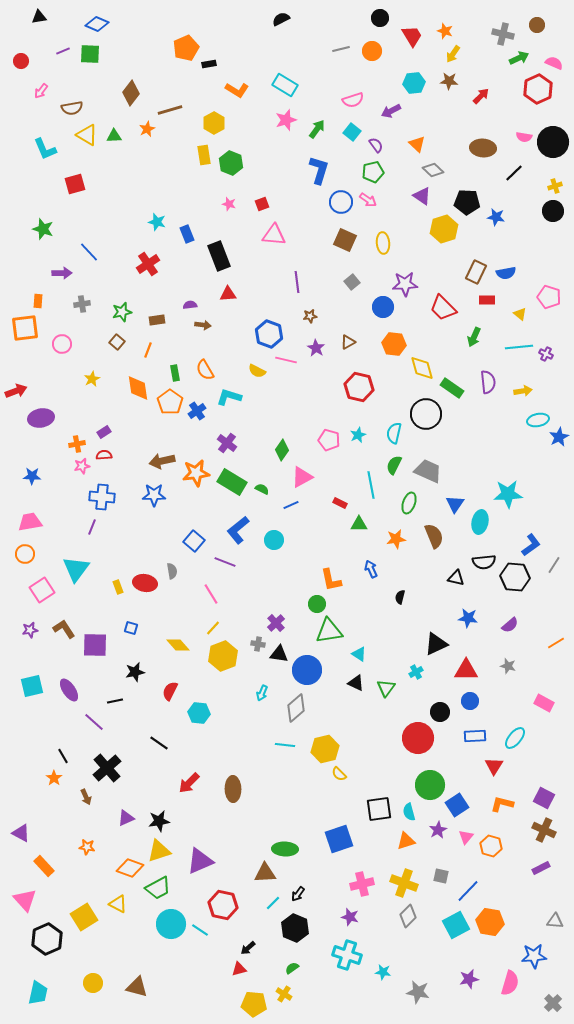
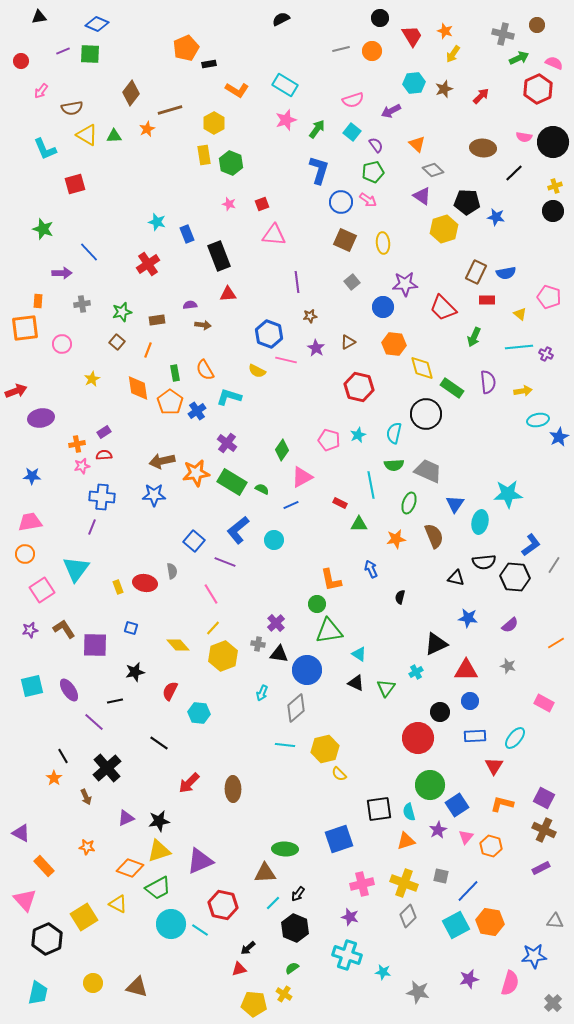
brown star at (449, 81): moved 5 px left, 8 px down; rotated 24 degrees counterclockwise
green semicircle at (394, 465): rotated 120 degrees counterclockwise
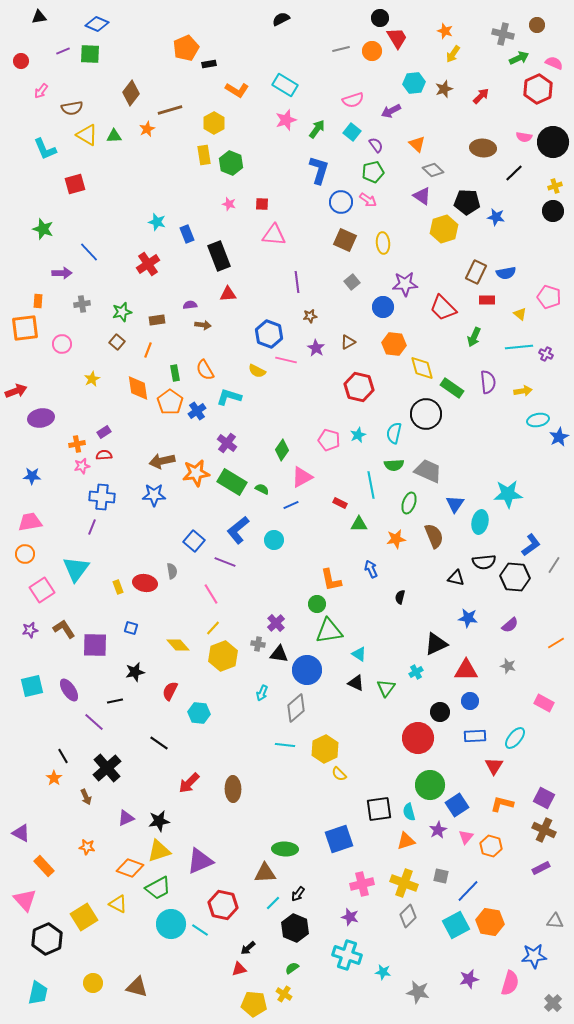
red trapezoid at (412, 36): moved 15 px left, 2 px down
red square at (262, 204): rotated 24 degrees clockwise
yellow hexagon at (325, 749): rotated 12 degrees counterclockwise
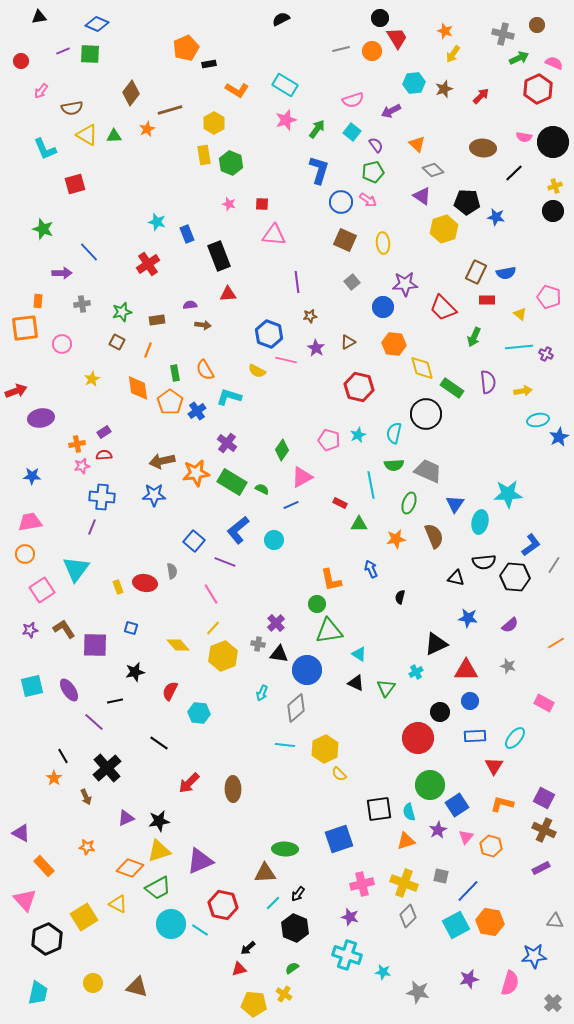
brown square at (117, 342): rotated 14 degrees counterclockwise
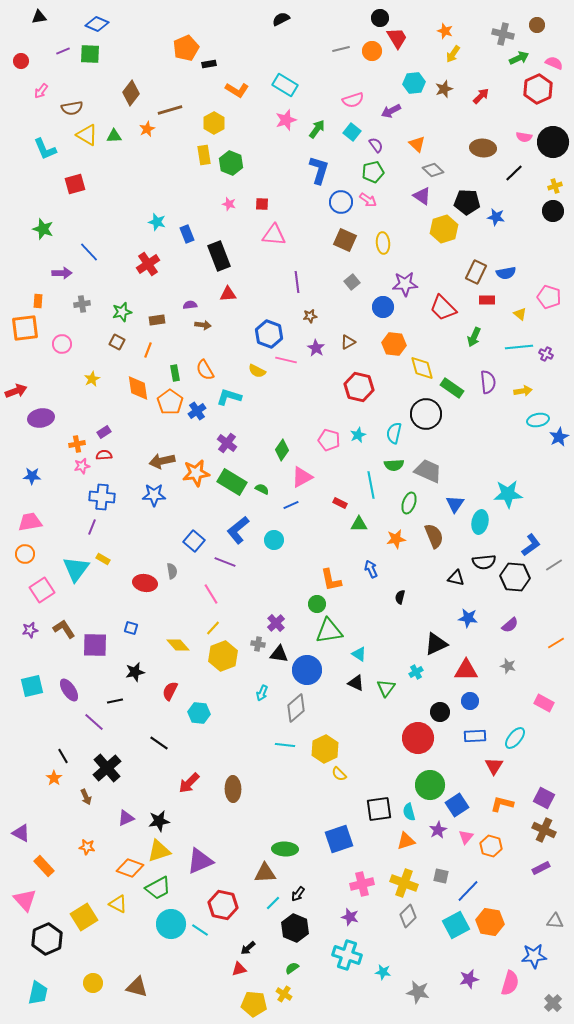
gray line at (554, 565): rotated 24 degrees clockwise
yellow rectangle at (118, 587): moved 15 px left, 28 px up; rotated 40 degrees counterclockwise
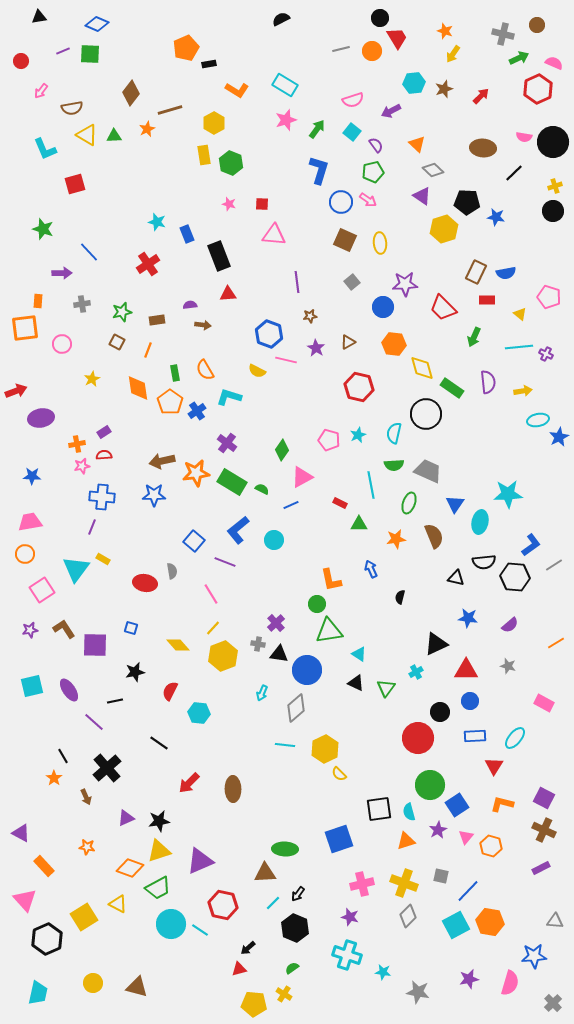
yellow ellipse at (383, 243): moved 3 px left
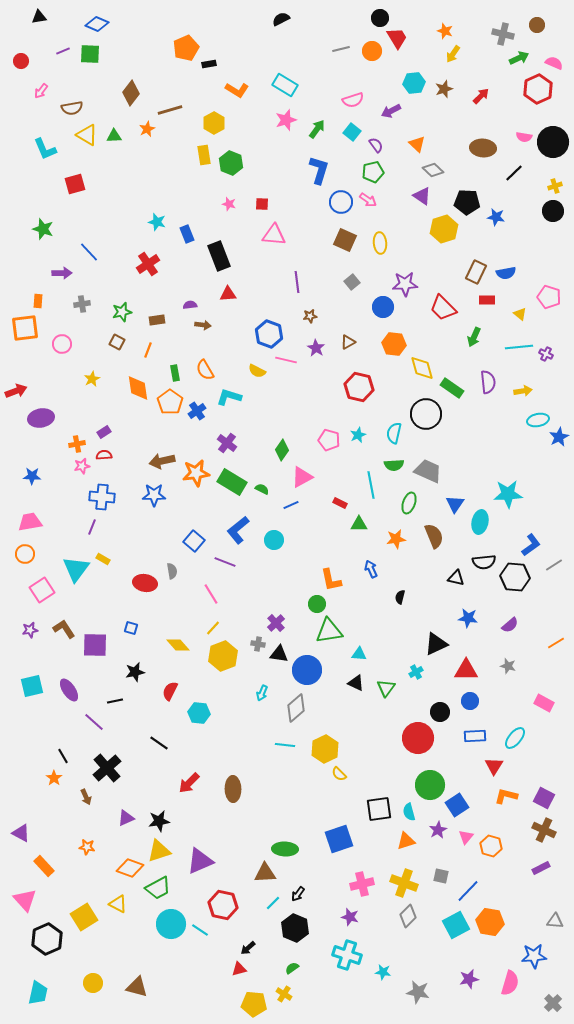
cyan triangle at (359, 654): rotated 28 degrees counterclockwise
orange L-shape at (502, 804): moved 4 px right, 8 px up
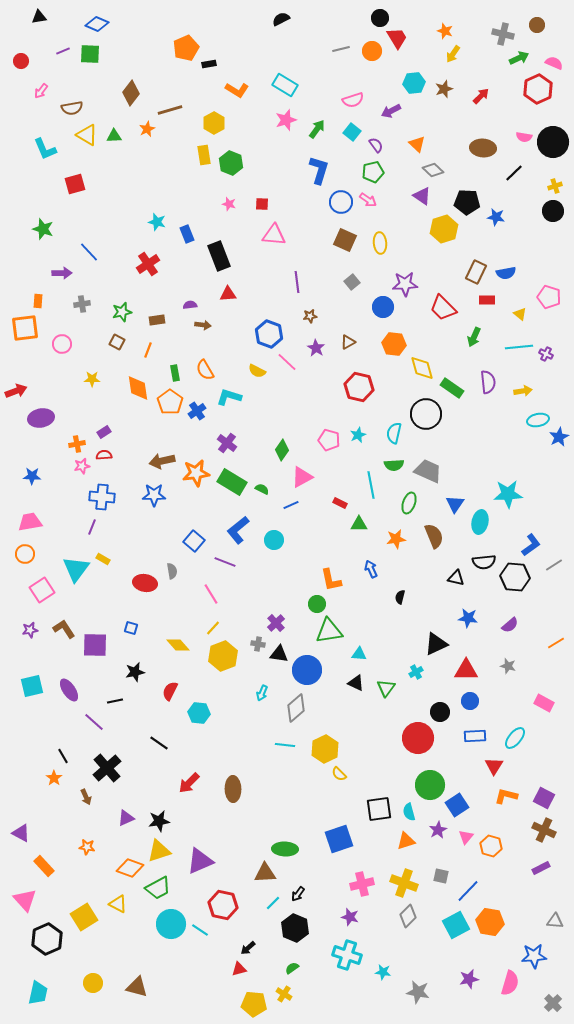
pink line at (286, 360): moved 1 px right, 2 px down; rotated 30 degrees clockwise
yellow star at (92, 379): rotated 28 degrees clockwise
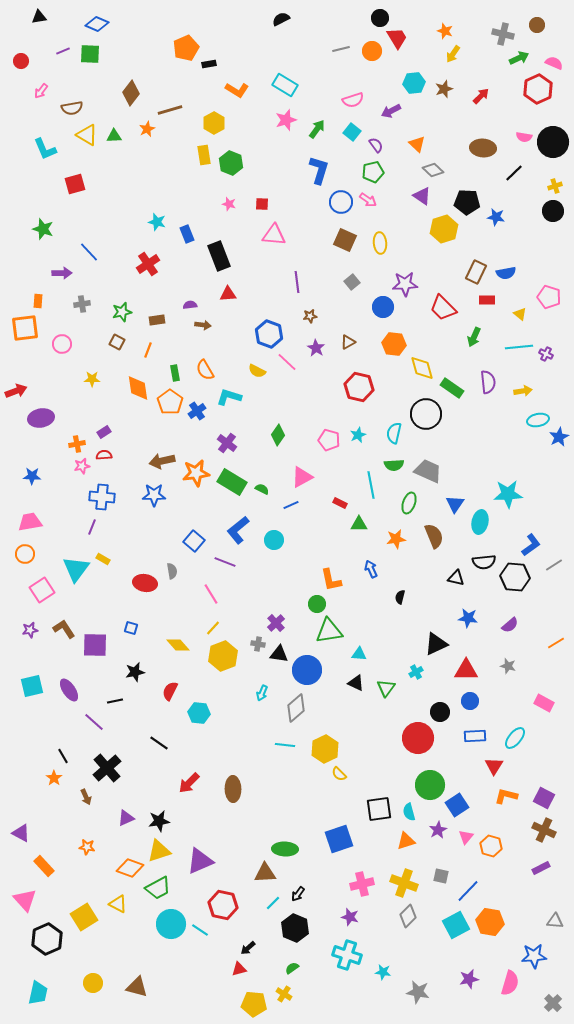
green diamond at (282, 450): moved 4 px left, 15 px up
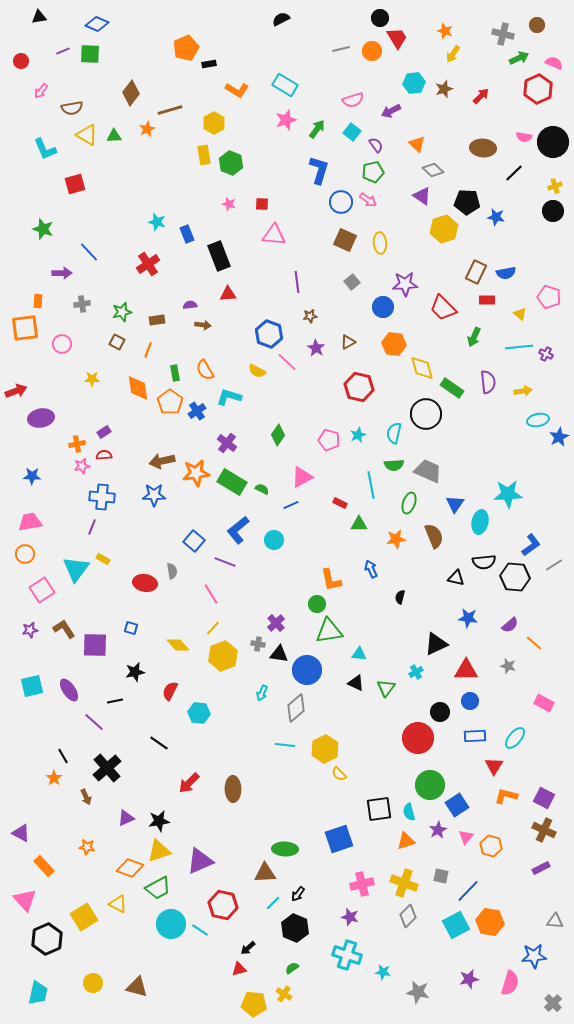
orange line at (556, 643): moved 22 px left; rotated 72 degrees clockwise
